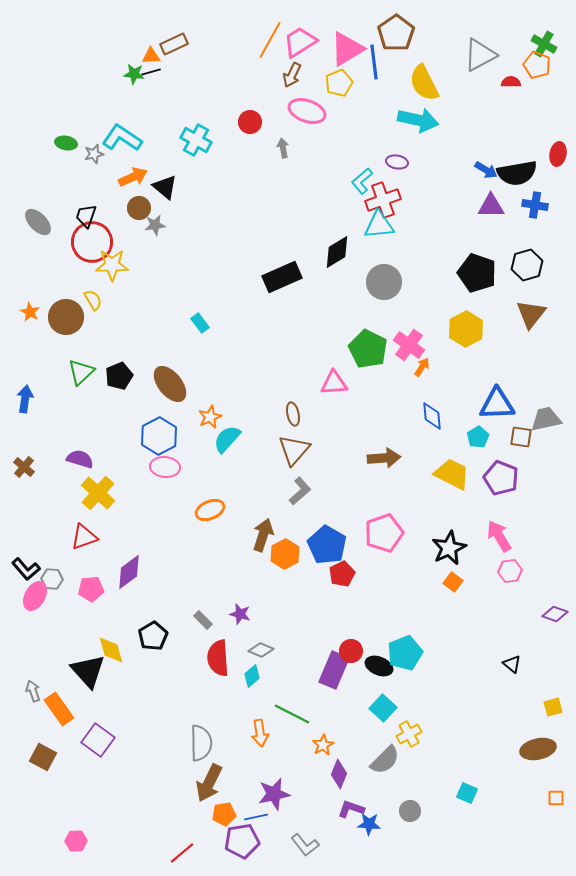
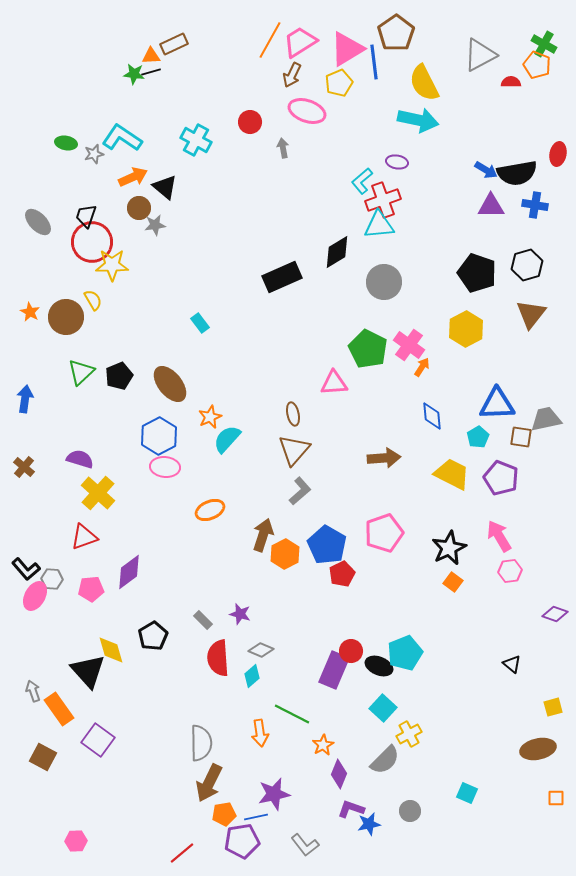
blue star at (369, 824): rotated 15 degrees counterclockwise
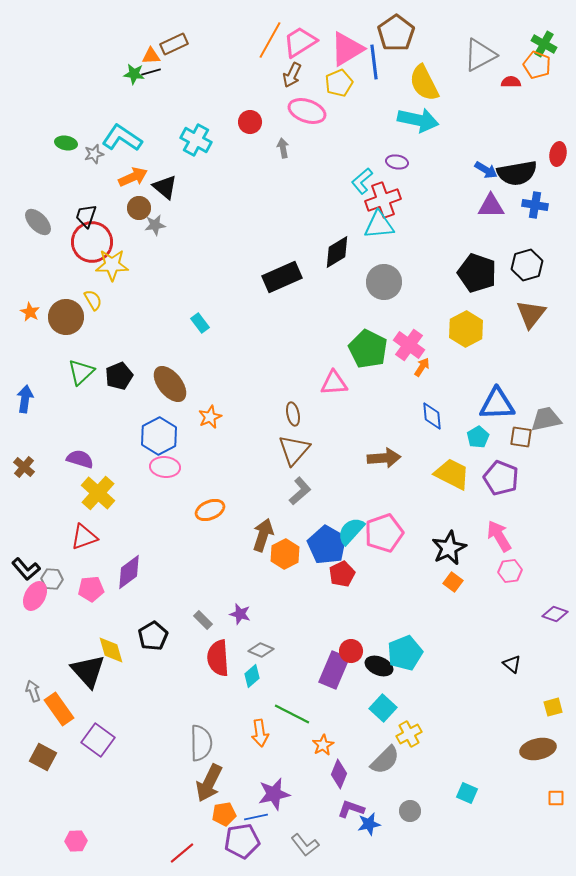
cyan semicircle at (227, 439): moved 124 px right, 92 px down
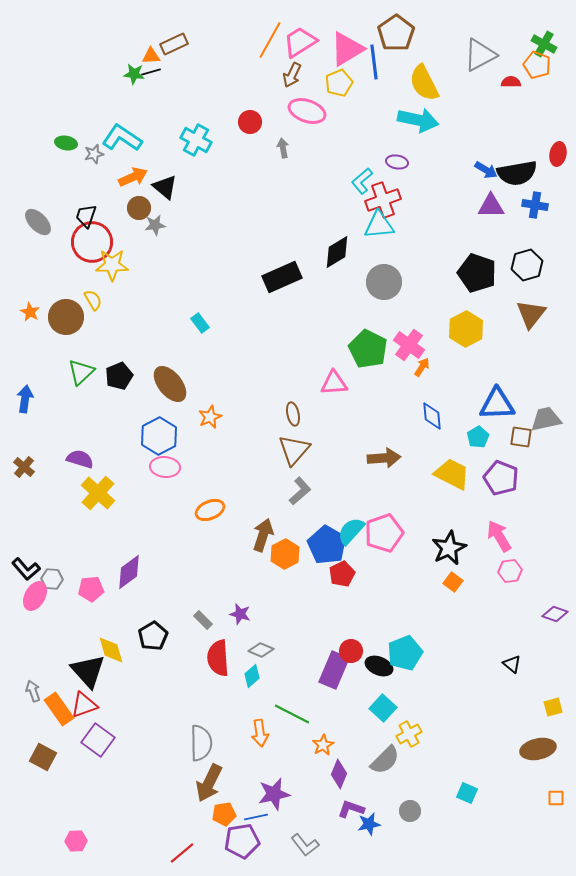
red triangle at (84, 537): moved 168 px down
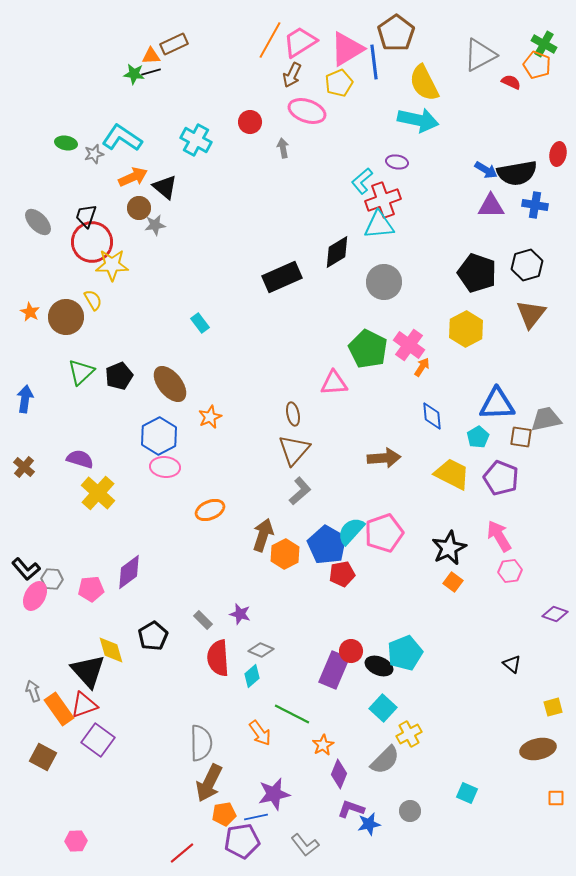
red semicircle at (511, 82): rotated 24 degrees clockwise
red pentagon at (342, 574): rotated 15 degrees clockwise
orange arrow at (260, 733): rotated 28 degrees counterclockwise
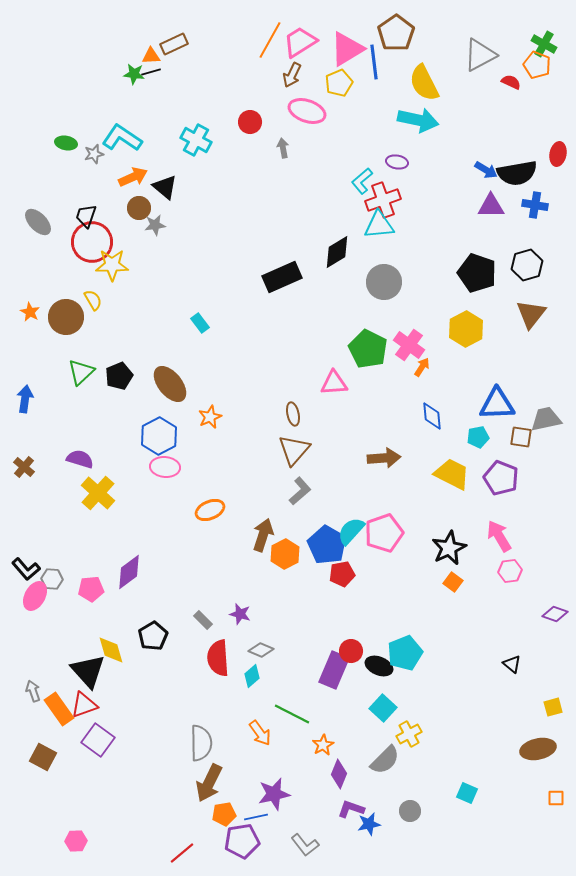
cyan pentagon at (478, 437): rotated 20 degrees clockwise
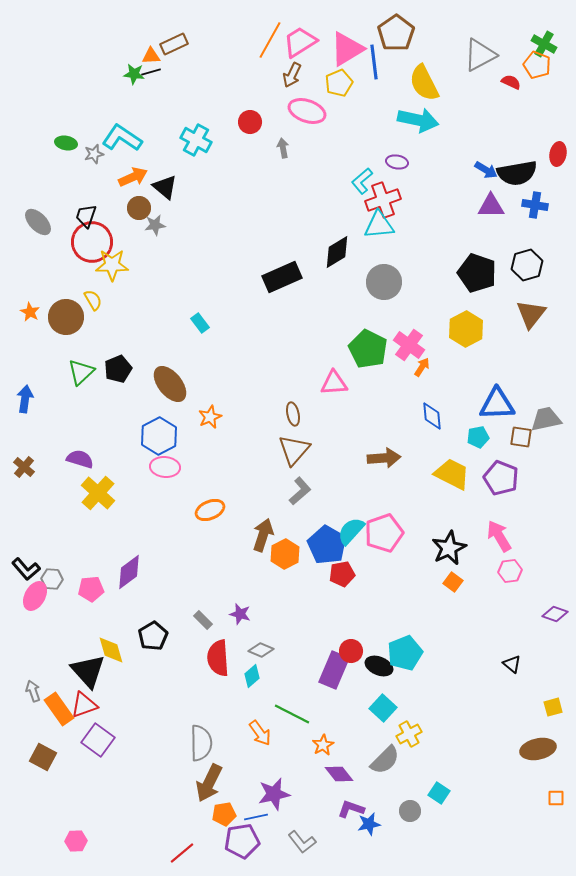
black pentagon at (119, 376): moved 1 px left, 7 px up
purple diamond at (339, 774): rotated 60 degrees counterclockwise
cyan square at (467, 793): moved 28 px left; rotated 10 degrees clockwise
gray L-shape at (305, 845): moved 3 px left, 3 px up
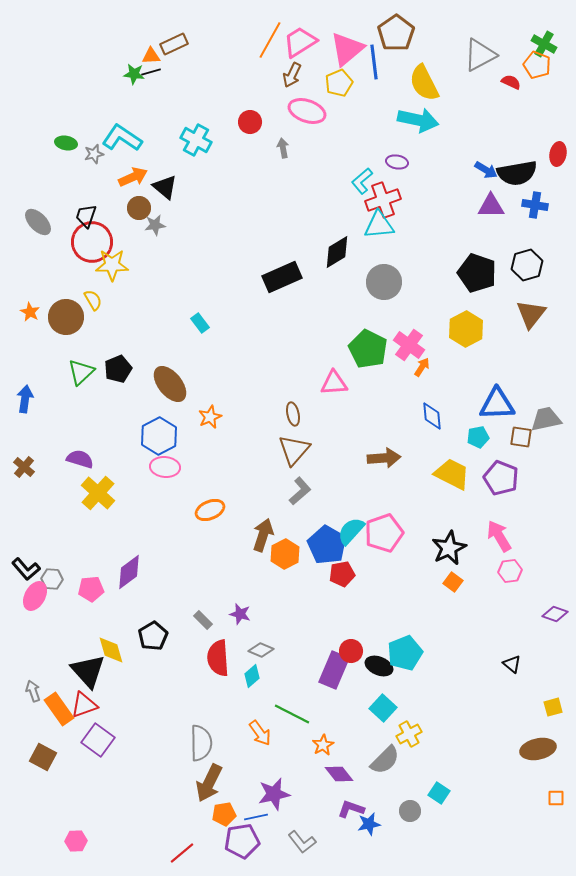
pink triangle at (347, 49): rotated 9 degrees counterclockwise
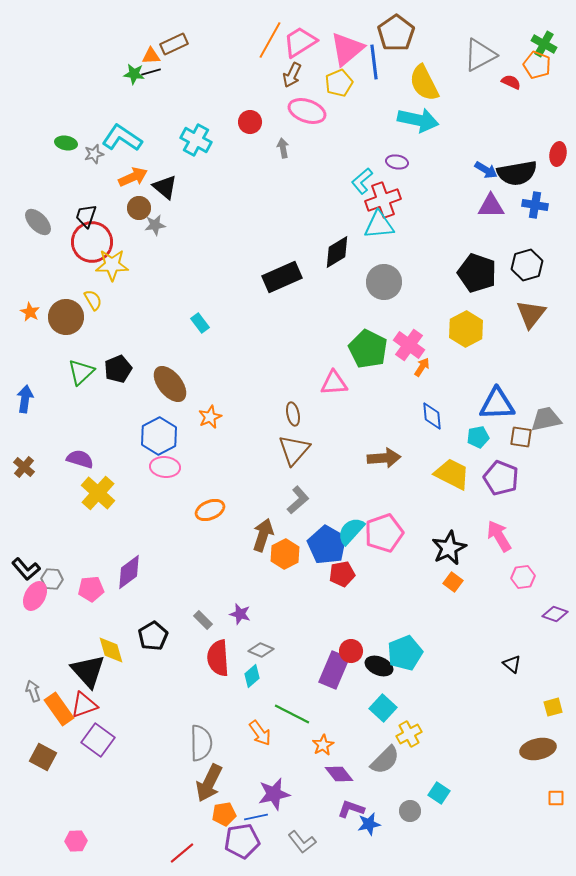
gray L-shape at (300, 491): moved 2 px left, 9 px down
pink hexagon at (510, 571): moved 13 px right, 6 px down
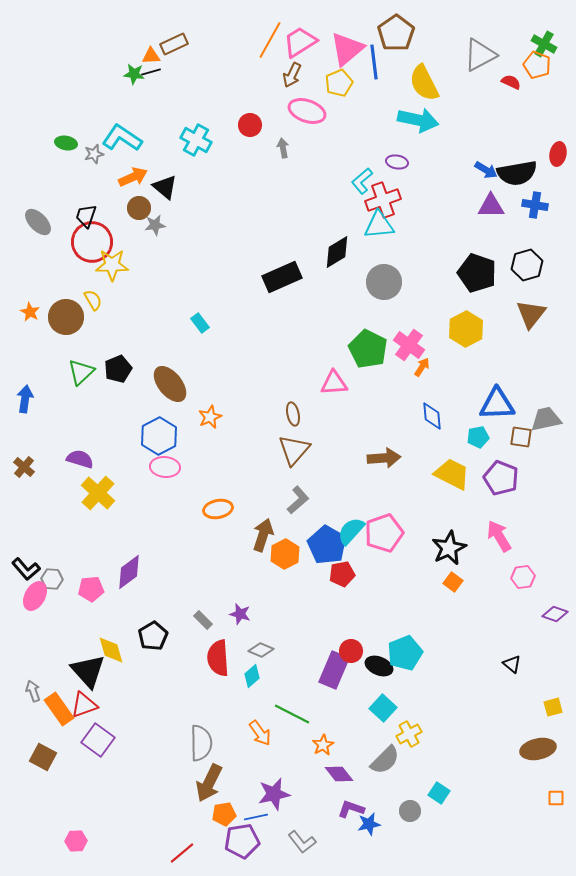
red circle at (250, 122): moved 3 px down
orange ellipse at (210, 510): moved 8 px right, 1 px up; rotated 12 degrees clockwise
